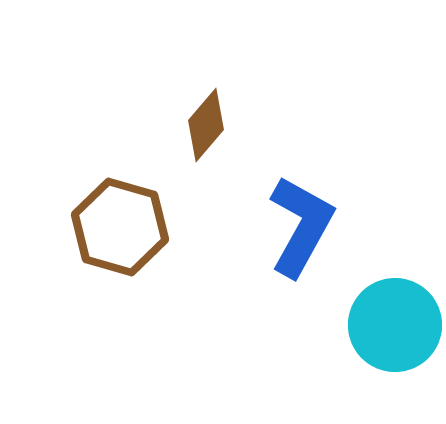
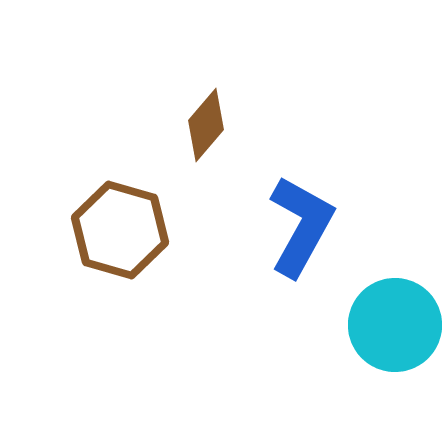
brown hexagon: moved 3 px down
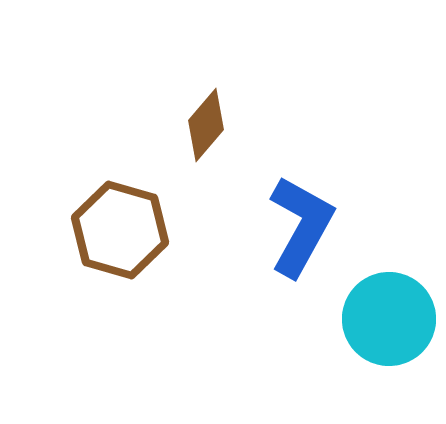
cyan circle: moved 6 px left, 6 px up
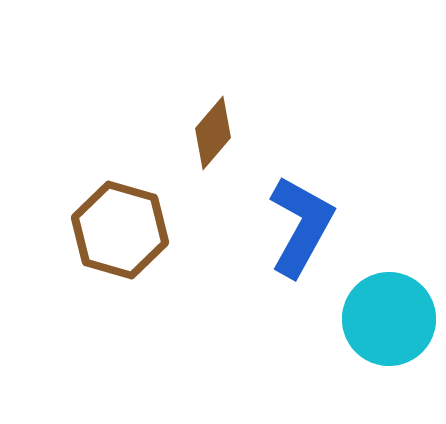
brown diamond: moved 7 px right, 8 px down
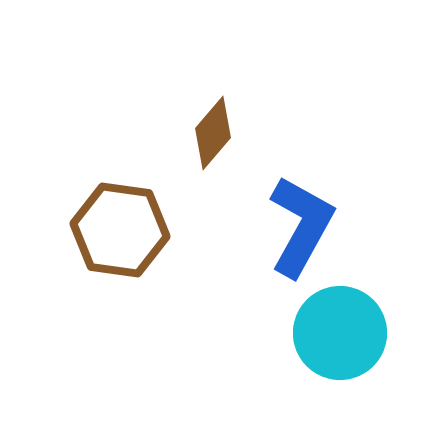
brown hexagon: rotated 8 degrees counterclockwise
cyan circle: moved 49 px left, 14 px down
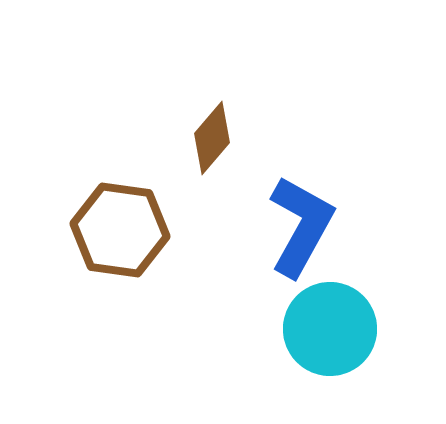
brown diamond: moved 1 px left, 5 px down
cyan circle: moved 10 px left, 4 px up
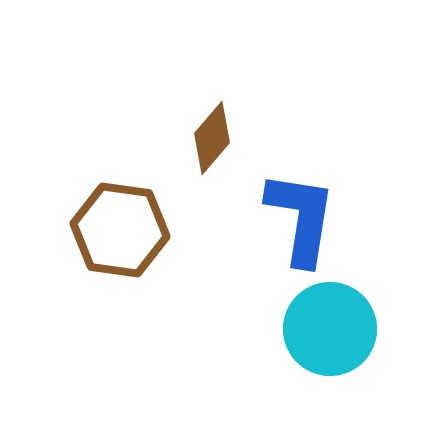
blue L-shape: moved 8 px up; rotated 20 degrees counterclockwise
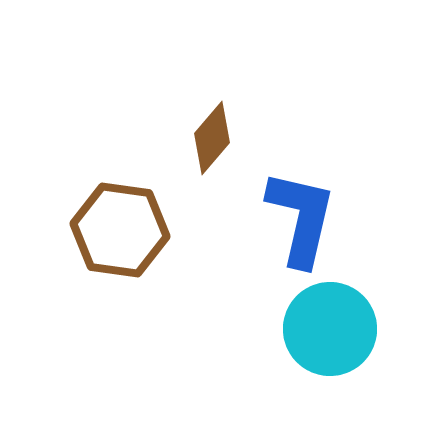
blue L-shape: rotated 4 degrees clockwise
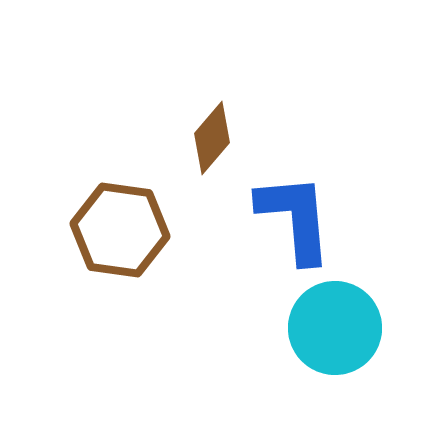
blue L-shape: moved 6 px left; rotated 18 degrees counterclockwise
cyan circle: moved 5 px right, 1 px up
